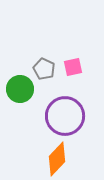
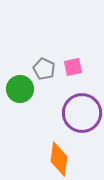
purple circle: moved 17 px right, 3 px up
orange diamond: moved 2 px right; rotated 36 degrees counterclockwise
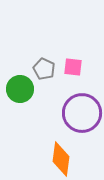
pink square: rotated 18 degrees clockwise
orange diamond: moved 2 px right
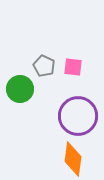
gray pentagon: moved 3 px up
purple circle: moved 4 px left, 3 px down
orange diamond: moved 12 px right
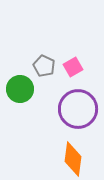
pink square: rotated 36 degrees counterclockwise
purple circle: moved 7 px up
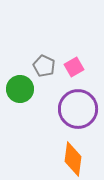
pink square: moved 1 px right
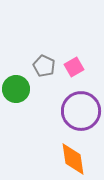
green circle: moved 4 px left
purple circle: moved 3 px right, 2 px down
orange diamond: rotated 16 degrees counterclockwise
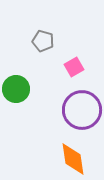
gray pentagon: moved 1 px left, 25 px up; rotated 10 degrees counterclockwise
purple circle: moved 1 px right, 1 px up
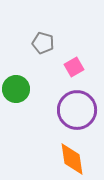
gray pentagon: moved 2 px down
purple circle: moved 5 px left
orange diamond: moved 1 px left
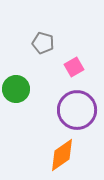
orange diamond: moved 10 px left, 4 px up; rotated 64 degrees clockwise
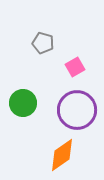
pink square: moved 1 px right
green circle: moved 7 px right, 14 px down
